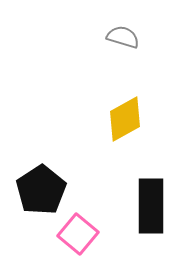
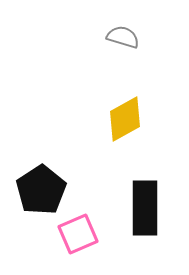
black rectangle: moved 6 px left, 2 px down
pink square: rotated 27 degrees clockwise
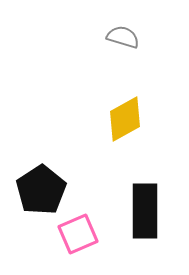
black rectangle: moved 3 px down
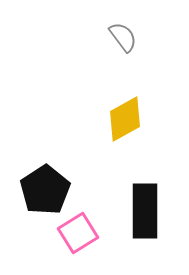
gray semicircle: rotated 36 degrees clockwise
black pentagon: moved 4 px right
pink square: moved 1 px up; rotated 9 degrees counterclockwise
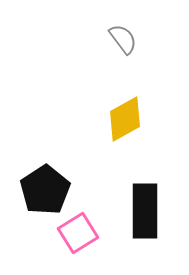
gray semicircle: moved 2 px down
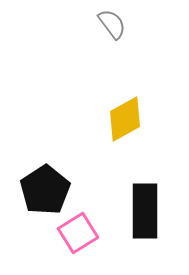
gray semicircle: moved 11 px left, 15 px up
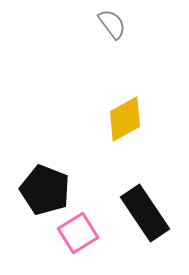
black pentagon: rotated 18 degrees counterclockwise
black rectangle: moved 2 px down; rotated 34 degrees counterclockwise
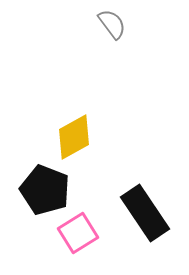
yellow diamond: moved 51 px left, 18 px down
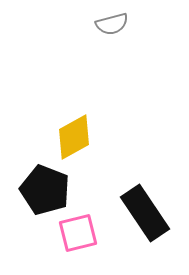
gray semicircle: rotated 112 degrees clockwise
pink square: rotated 18 degrees clockwise
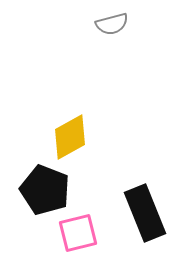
yellow diamond: moved 4 px left
black rectangle: rotated 12 degrees clockwise
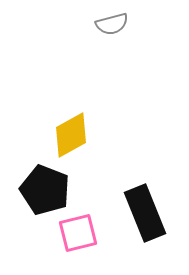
yellow diamond: moved 1 px right, 2 px up
